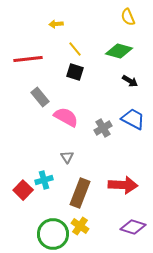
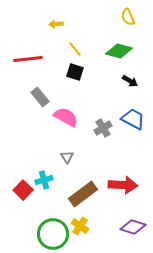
brown rectangle: moved 3 px right, 1 px down; rotated 32 degrees clockwise
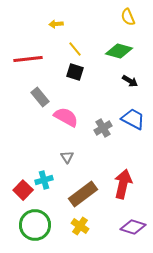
red arrow: moved 1 px up; rotated 80 degrees counterclockwise
green circle: moved 18 px left, 9 px up
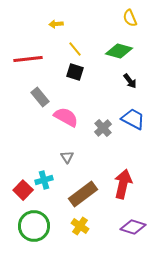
yellow semicircle: moved 2 px right, 1 px down
black arrow: rotated 21 degrees clockwise
gray cross: rotated 12 degrees counterclockwise
green circle: moved 1 px left, 1 px down
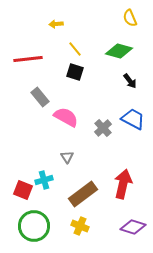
red square: rotated 24 degrees counterclockwise
yellow cross: rotated 12 degrees counterclockwise
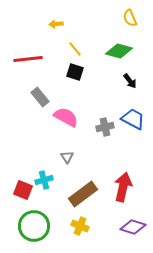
gray cross: moved 2 px right, 1 px up; rotated 30 degrees clockwise
red arrow: moved 3 px down
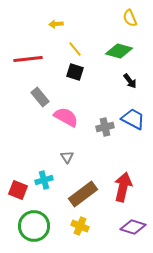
red square: moved 5 px left
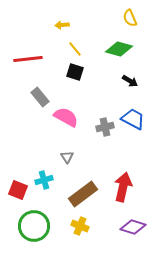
yellow arrow: moved 6 px right, 1 px down
green diamond: moved 2 px up
black arrow: rotated 21 degrees counterclockwise
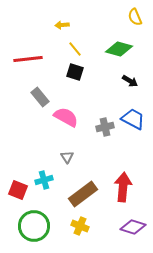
yellow semicircle: moved 5 px right, 1 px up
red arrow: rotated 8 degrees counterclockwise
